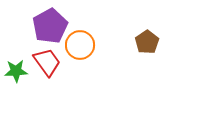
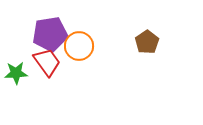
purple pentagon: moved 8 px down; rotated 20 degrees clockwise
orange circle: moved 1 px left, 1 px down
green star: moved 2 px down
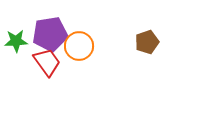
brown pentagon: rotated 15 degrees clockwise
green star: moved 32 px up
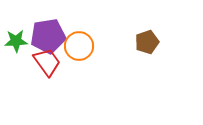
purple pentagon: moved 2 px left, 2 px down
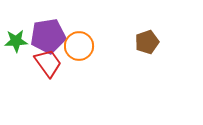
red trapezoid: moved 1 px right, 1 px down
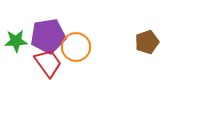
orange circle: moved 3 px left, 1 px down
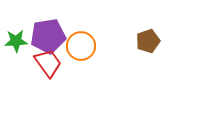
brown pentagon: moved 1 px right, 1 px up
orange circle: moved 5 px right, 1 px up
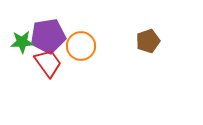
green star: moved 6 px right, 1 px down
